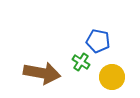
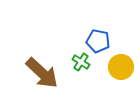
brown arrow: rotated 33 degrees clockwise
yellow circle: moved 9 px right, 10 px up
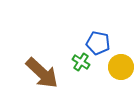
blue pentagon: moved 2 px down
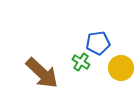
blue pentagon: rotated 20 degrees counterclockwise
yellow circle: moved 1 px down
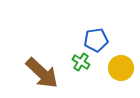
blue pentagon: moved 2 px left, 3 px up
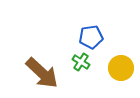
blue pentagon: moved 5 px left, 3 px up
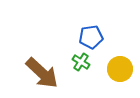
yellow circle: moved 1 px left, 1 px down
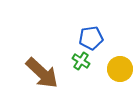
blue pentagon: moved 1 px down
green cross: moved 1 px up
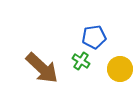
blue pentagon: moved 3 px right, 1 px up
brown arrow: moved 5 px up
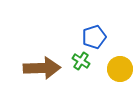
blue pentagon: rotated 10 degrees counterclockwise
brown arrow: rotated 45 degrees counterclockwise
